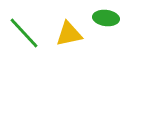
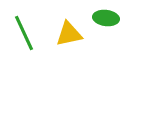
green line: rotated 18 degrees clockwise
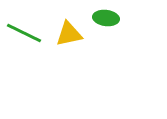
green line: rotated 39 degrees counterclockwise
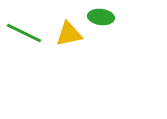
green ellipse: moved 5 px left, 1 px up
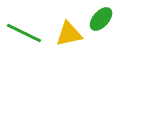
green ellipse: moved 2 px down; rotated 55 degrees counterclockwise
